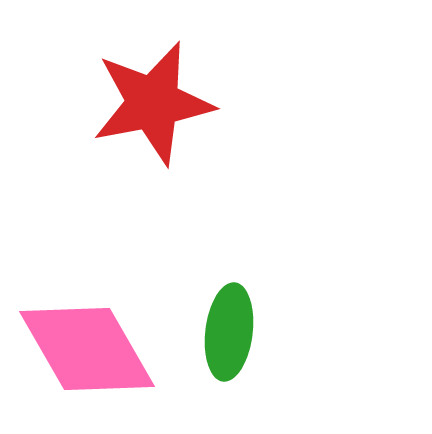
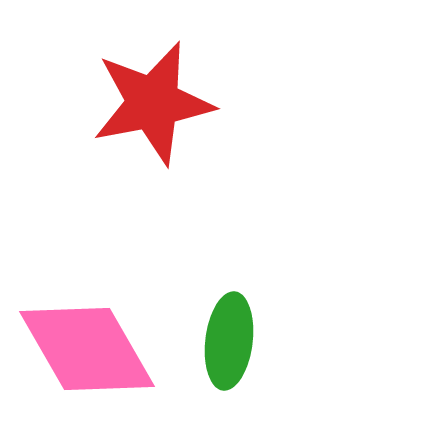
green ellipse: moved 9 px down
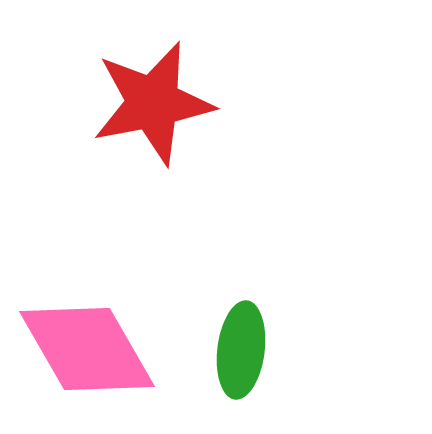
green ellipse: moved 12 px right, 9 px down
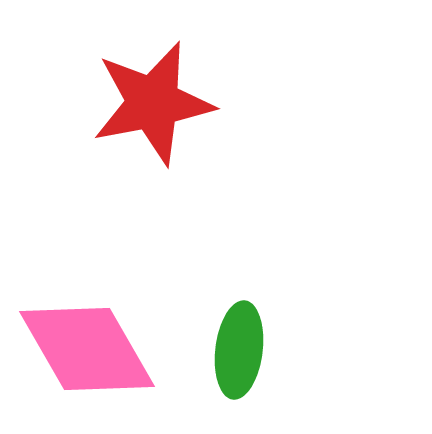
green ellipse: moved 2 px left
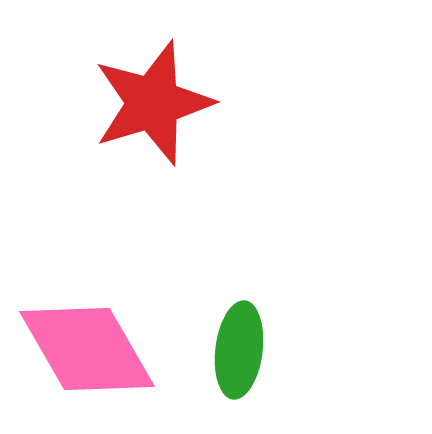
red star: rotated 6 degrees counterclockwise
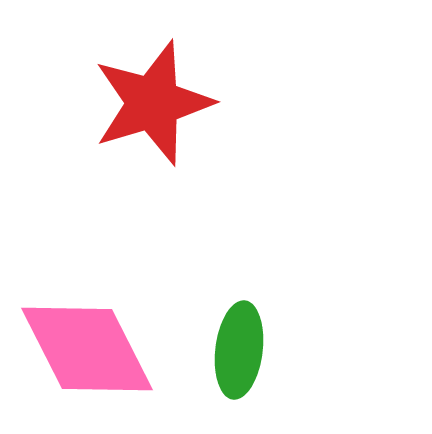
pink diamond: rotated 3 degrees clockwise
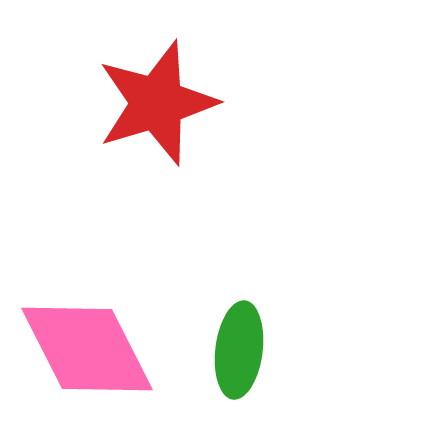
red star: moved 4 px right
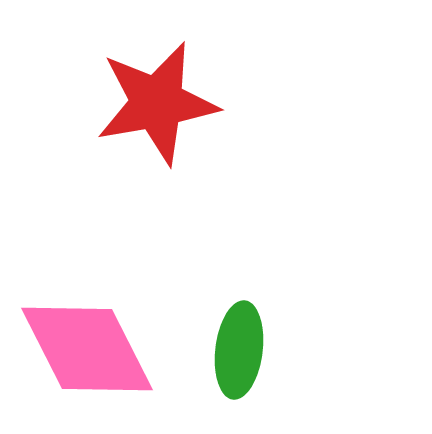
red star: rotated 7 degrees clockwise
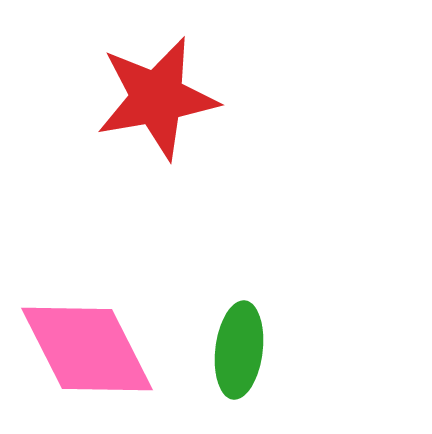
red star: moved 5 px up
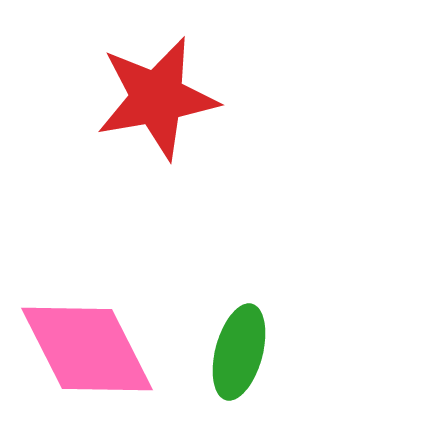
green ellipse: moved 2 px down; rotated 8 degrees clockwise
